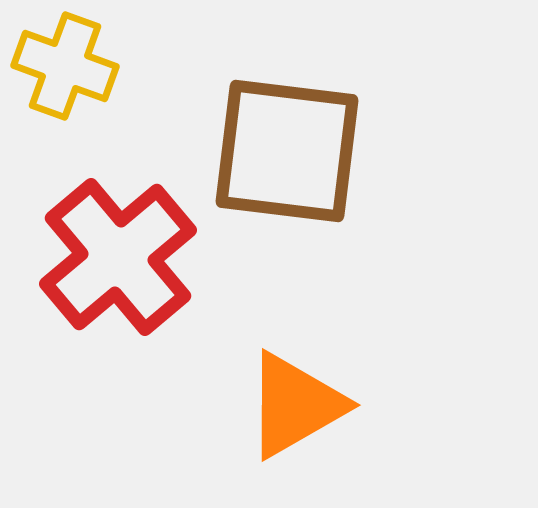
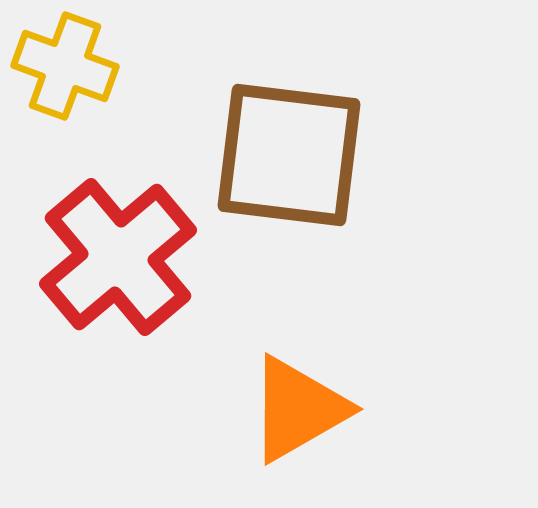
brown square: moved 2 px right, 4 px down
orange triangle: moved 3 px right, 4 px down
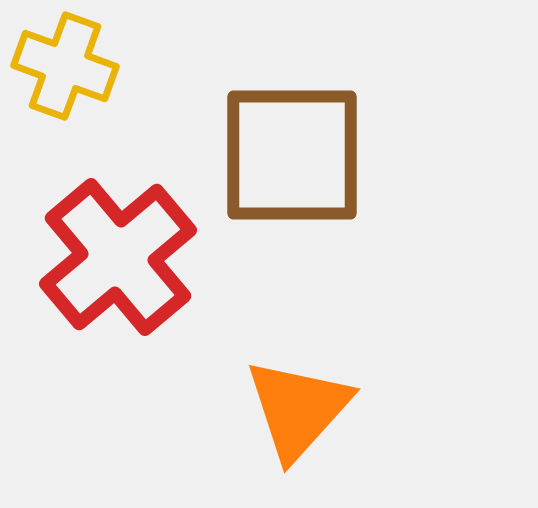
brown square: moved 3 px right; rotated 7 degrees counterclockwise
orange triangle: rotated 18 degrees counterclockwise
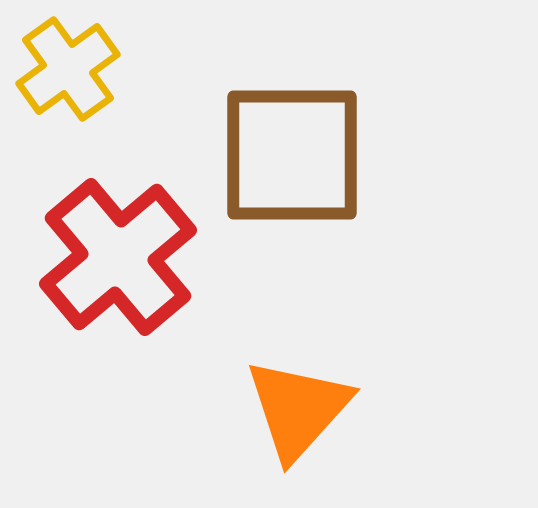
yellow cross: moved 3 px right, 3 px down; rotated 34 degrees clockwise
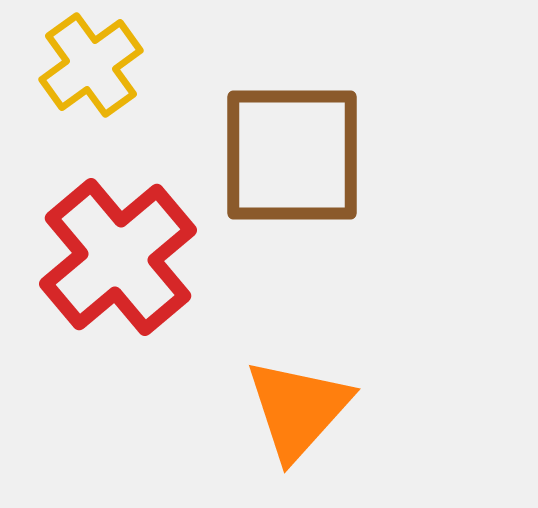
yellow cross: moved 23 px right, 4 px up
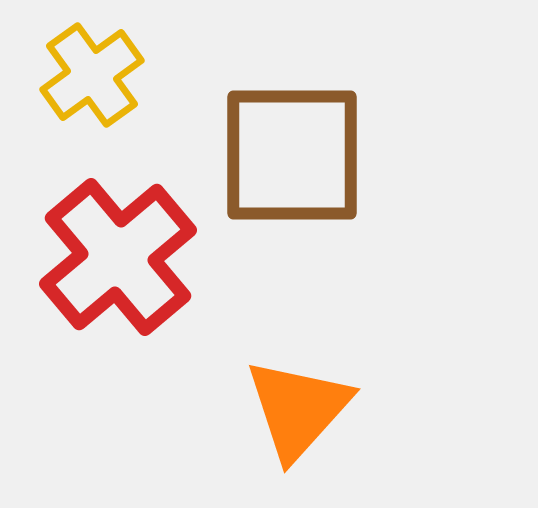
yellow cross: moved 1 px right, 10 px down
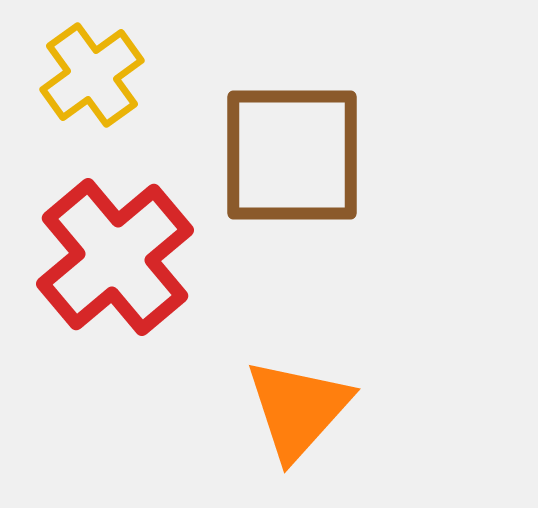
red cross: moved 3 px left
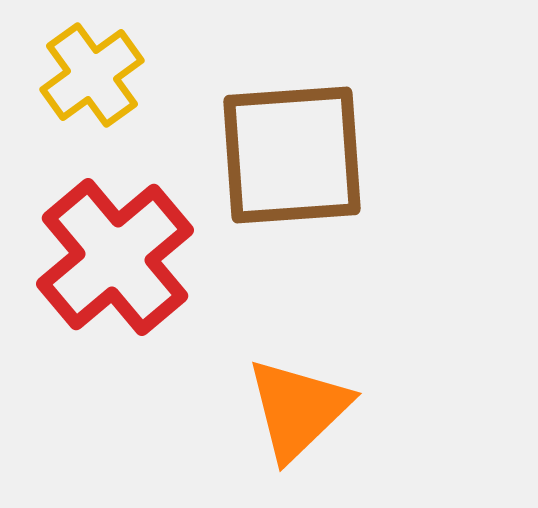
brown square: rotated 4 degrees counterclockwise
orange triangle: rotated 4 degrees clockwise
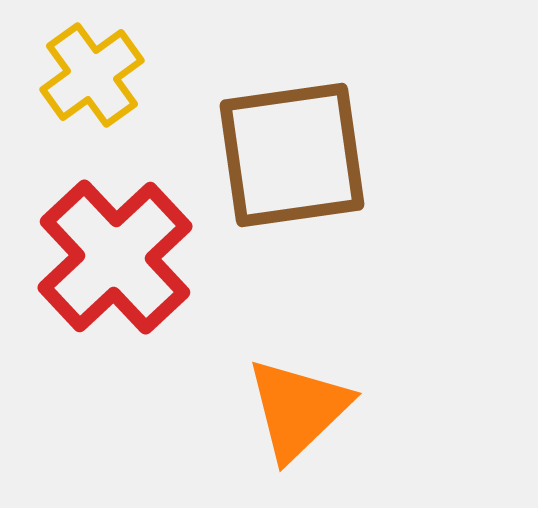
brown square: rotated 4 degrees counterclockwise
red cross: rotated 3 degrees counterclockwise
